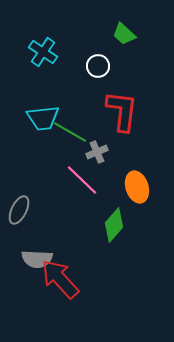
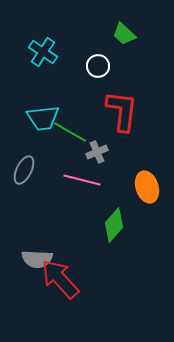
pink line: rotated 30 degrees counterclockwise
orange ellipse: moved 10 px right
gray ellipse: moved 5 px right, 40 px up
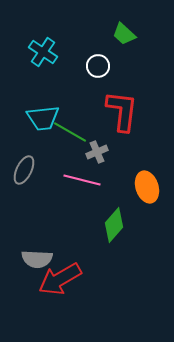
red arrow: rotated 78 degrees counterclockwise
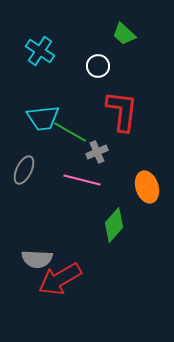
cyan cross: moved 3 px left, 1 px up
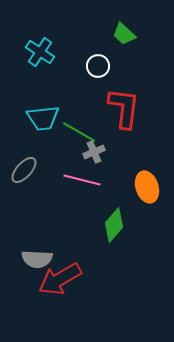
cyan cross: moved 1 px down
red L-shape: moved 2 px right, 3 px up
green line: moved 9 px right
gray cross: moved 3 px left
gray ellipse: rotated 16 degrees clockwise
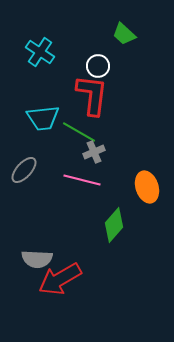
red L-shape: moved 32 px left, 13 px up
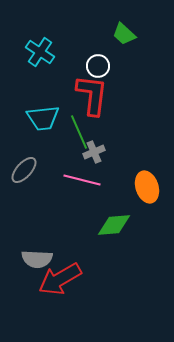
green line: rotated 36 degrees clockwise
green diamond: rotated 44 degrees clockwise
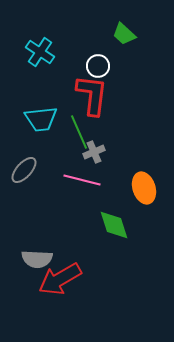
cyan trapezoid: moved 2 px left, 1 px down
orange ellipse: moved 3 px left, 1 px down
green diamond: rotated 76 degrees clockwise
